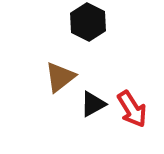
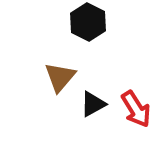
brown triangle: rotated 12 degrees counterclockwise
red arrow: moved 4 px right
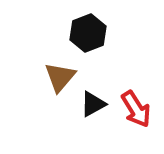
black hexagon: moved 11 px down; rotated 12 degrees clockwise
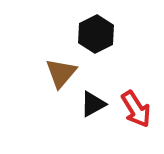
black hexagon: moved 8 px right, 1 px down; rotated 6 degrees counterclockwise
brown triangle: moved 1 px right, 4 px up
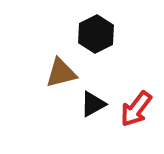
brown triangle: rotated 36 degrees clockwise
red arrow: rotated 69 degrees clockwise
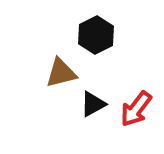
black hexagon: moved 1 px down
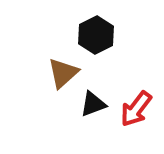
brown triangle: moved 2 px right; rotated 28 degrees counterclockwise
black triangle: rotated 8 degrees clockwise
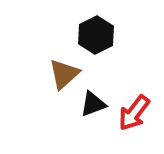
brown triangle: moved 1 px right, 1 px down
red arrow: moved 2 px left, 4 px down
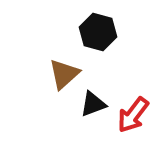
black hexagon: moved 2 px right, 3 px up; rotated 18 degrees counterclockwise
red arrow: moved 1 px left, 2 px down
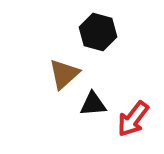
black triangle: rotated 16 degrees clockwise
red arrow: moved 4 px down
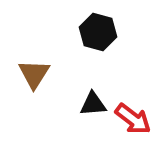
brown triangle: moved 30 px left; rotated 16 degrees counterclockwise
red arrow: rotated 90 degrees counterclockwise
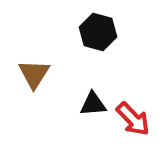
red arrow: rotated 9 degrees clockwise
